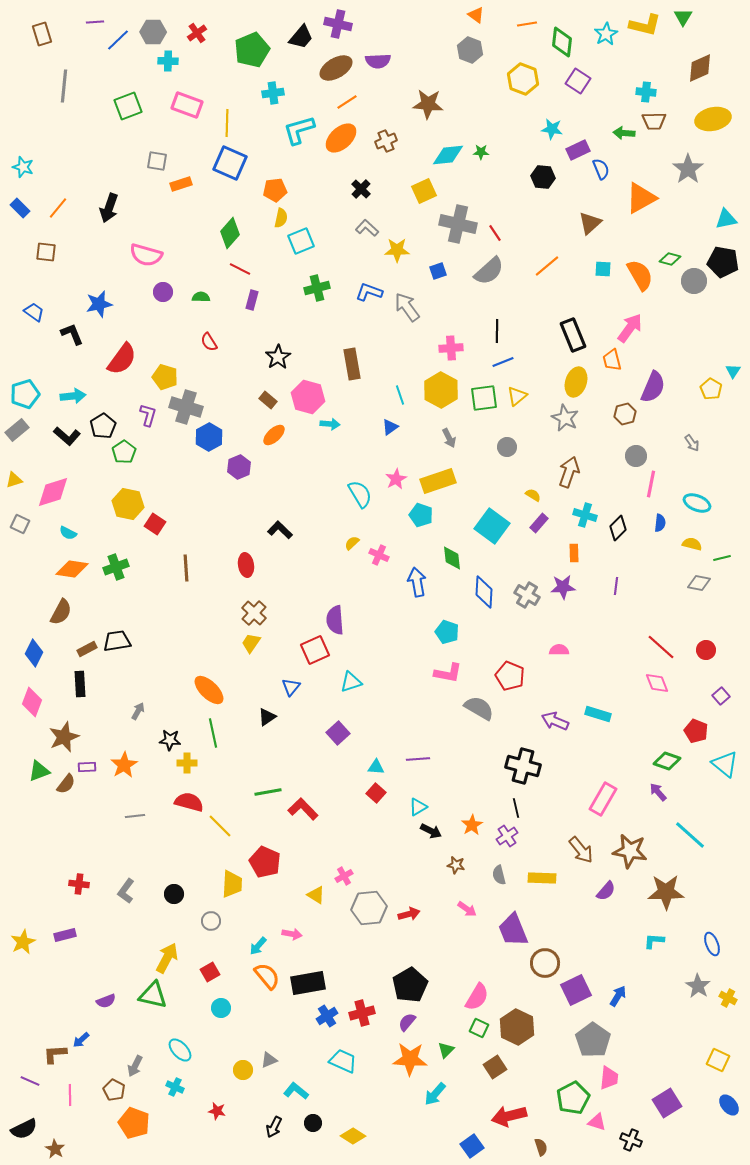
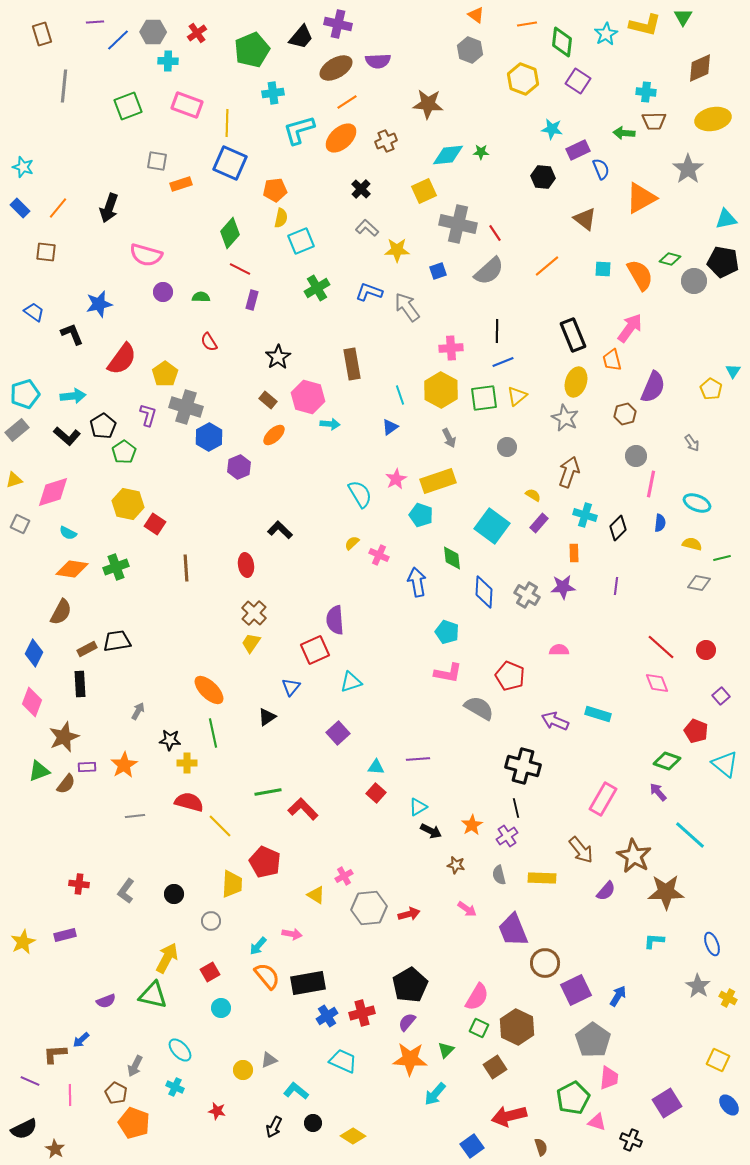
brown triangle at (590, 223): moved 5 px left, 4 px up; rotated 40 degrees counterclockwise
green cross at (317, 288): rotated 15 degrees counterclockwise
yellow pentagon at (165, 377): moved 3 px up; rotated 20 degrees clockwise
brown star at (630, 851): moved 4 px right, 5 px down; rotated 20 degrees clockwise
brown pentagon at (114, 1090): moved 2 px right, 3 px down
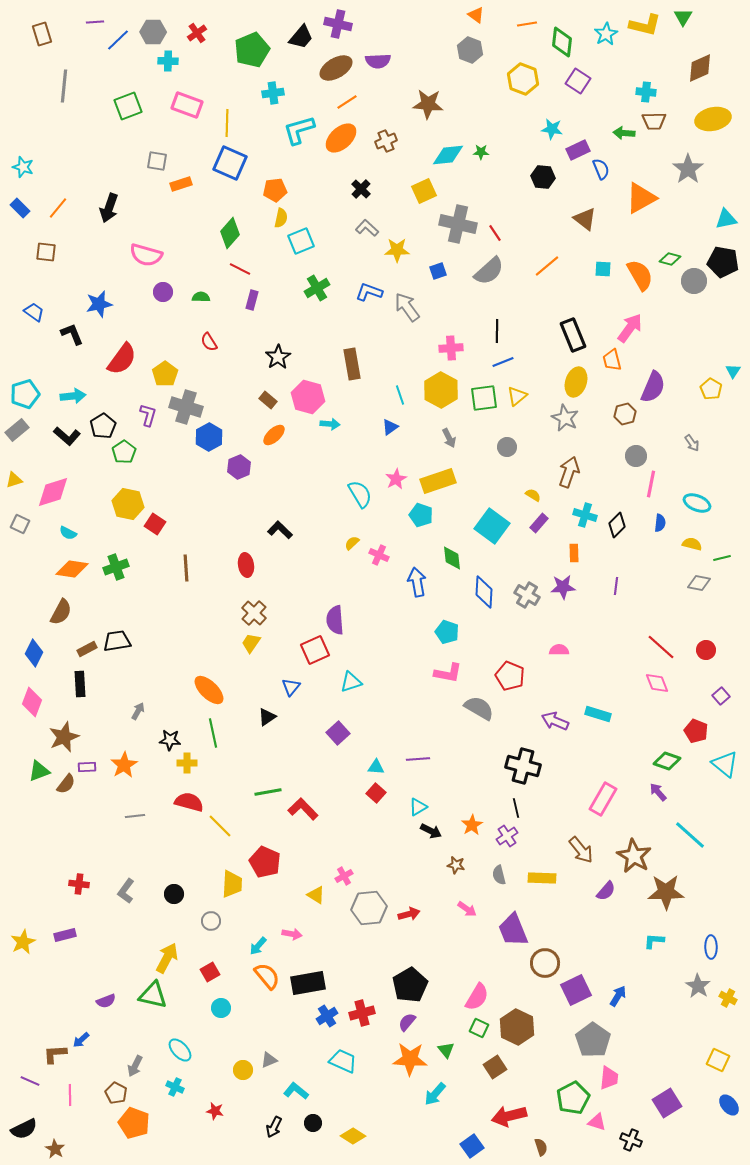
black diamond at (618, 528): moved 1 px left, 3 px up
blue ellipse at (712, 944): moved 1 px left, 3 px down; rotated 20 degrees clockwise
green triangle at (446, 1050): rotated 24 degrees counterclockwise
red star at (217, 1111): moved 2 px left
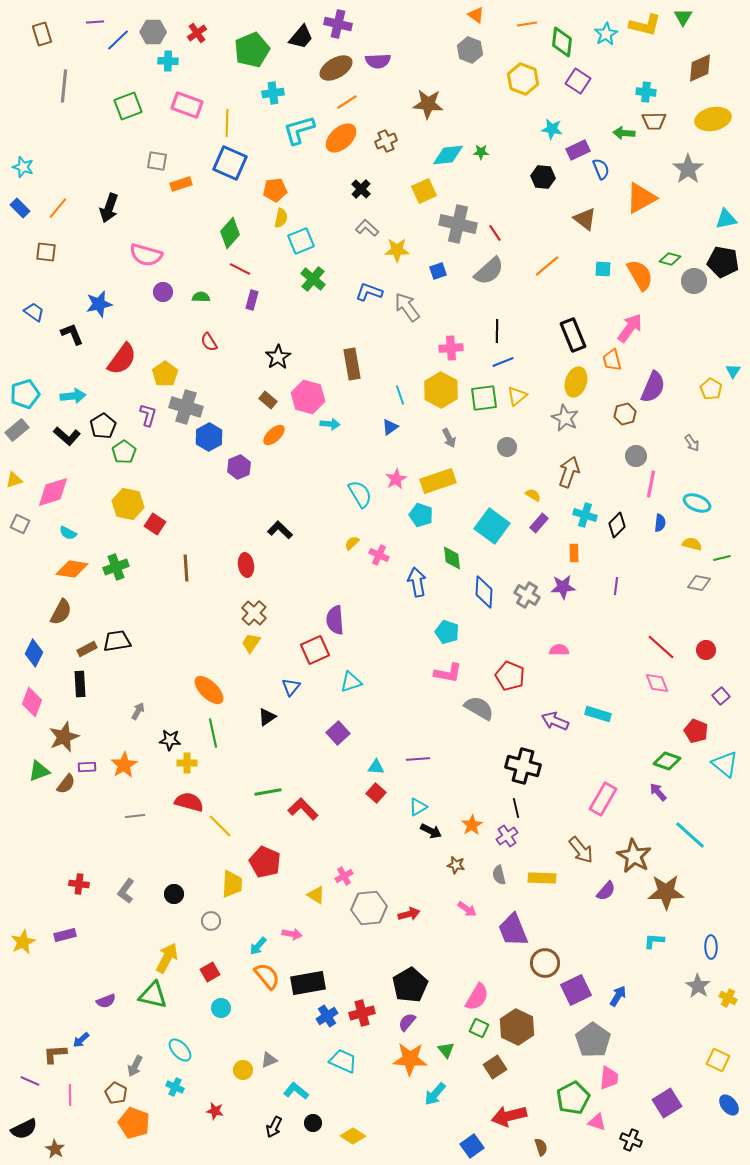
green cross at (317, 288): moved 4 px left, 9 px up; rotated 20 degrees counterclockwise
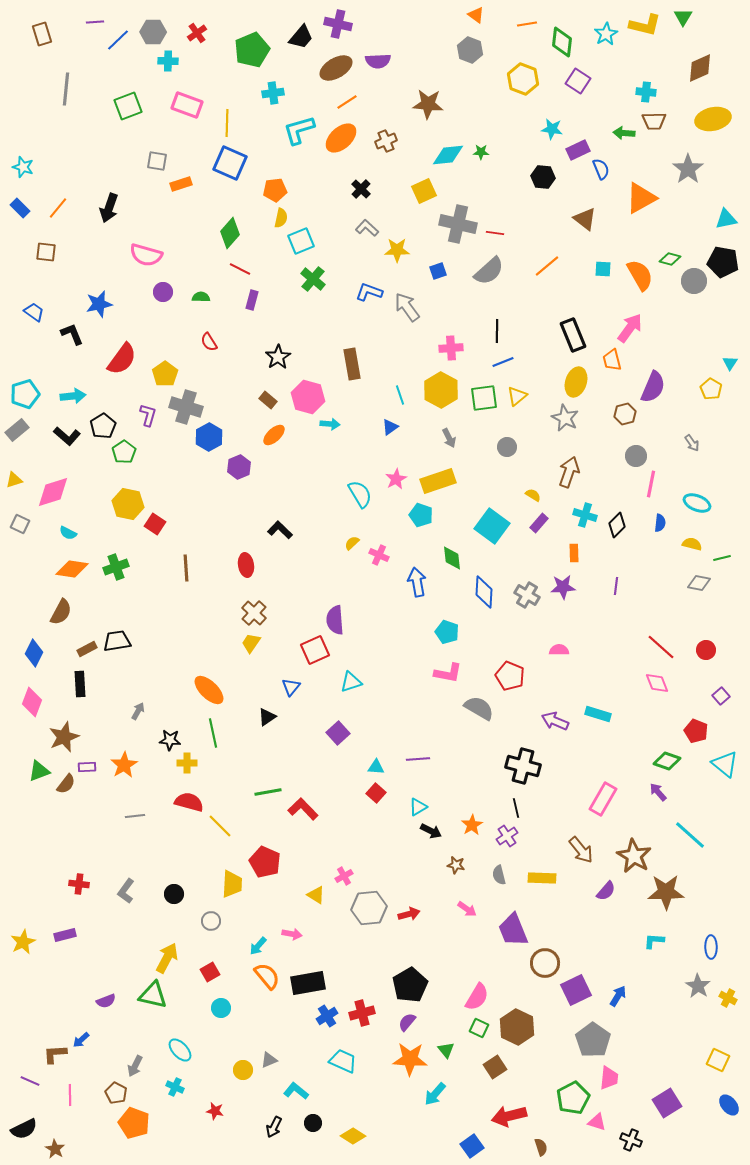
gray line at (64, 86): moved 2 px right, 3 px down
red line at (495, 233): rotated 48 degrees counterclockwise
cyan triangle at (733, 371): moved 3 px left, 8 px up
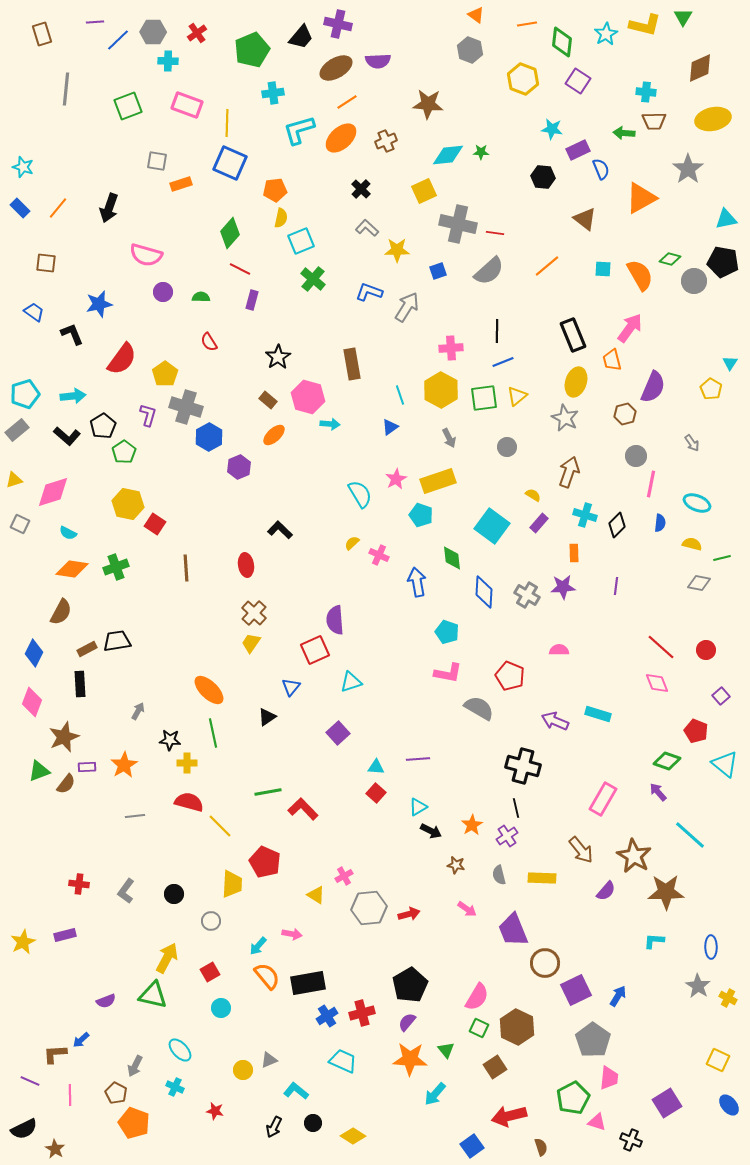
brown square at (46, 252): moved 11 px down
gray arrow at (407, 307): rotated 68 degrees clockwise
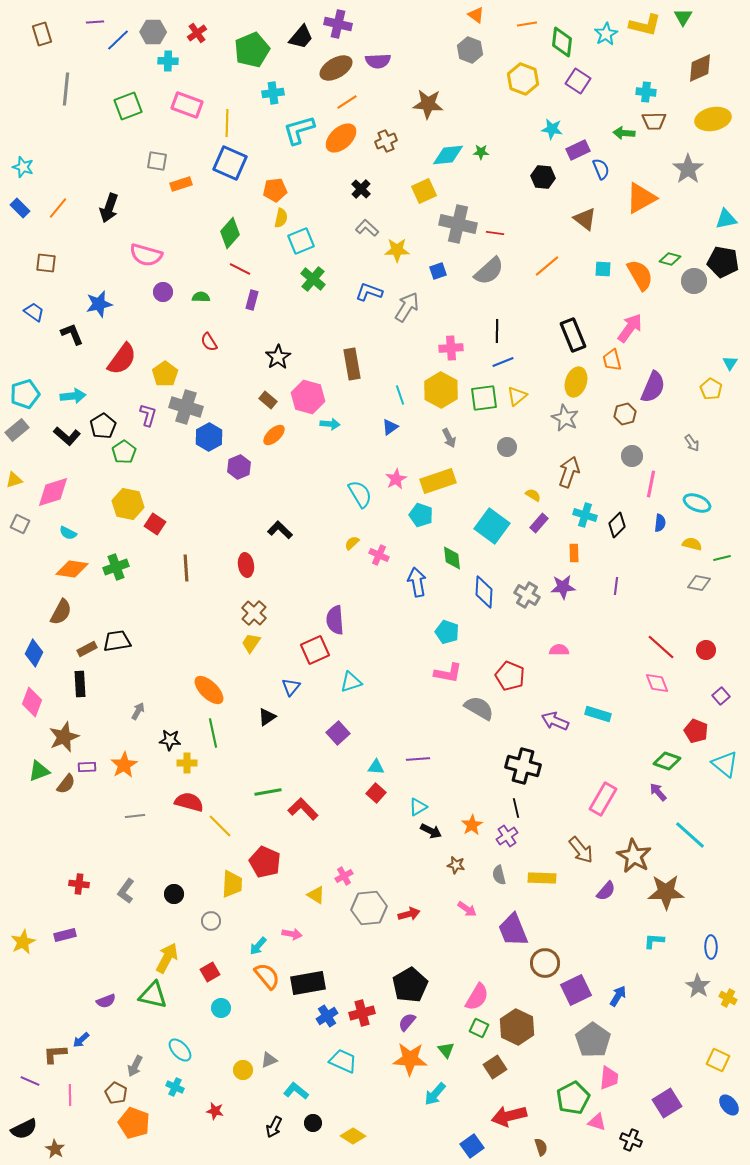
gray circle at (636, 456): moved 4 px left
